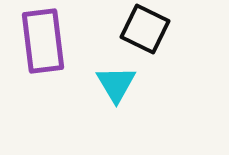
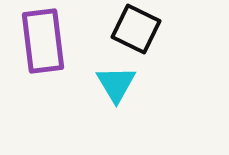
black square: moved 9 px left
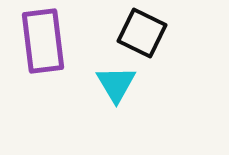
black square: moved 6 px right, 4 px down
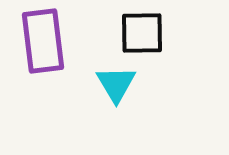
black square: rotated 27 degrees counterclockwise
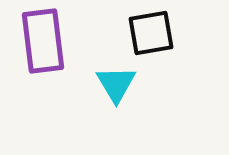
black square: moved 9 px right; rotated 9 degrees counterclockwise
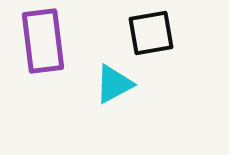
cyan triangle: moved 2 px left; rotated 33 degrees clockwise
